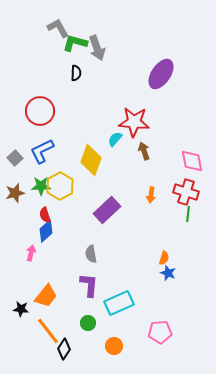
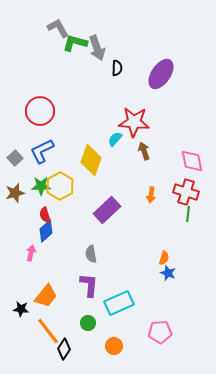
black semicircle: moved 41 px right, 5 px up
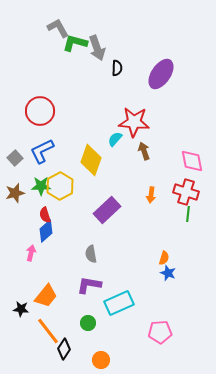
purple L-shape: rotated 85 degrees counterclockwise
orange circle: moved 13 px left, 14 px down
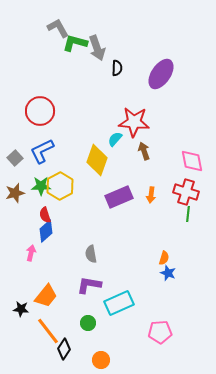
yellow diamond: moved 6 px right
purple rectangle: moved 12 px right, 13 px up; rotated 20 degrees clockwise
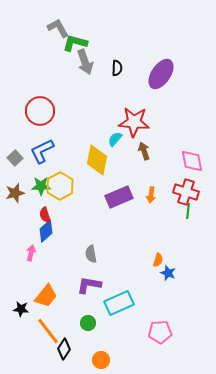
gray arrow: moved 12 px left, 14 px down
yellow diamond: rotated 8 degrees counterclockwise
green line: moved 3 px up
orange semicircle: moved 6 px left, 2 px down
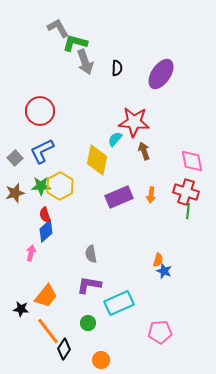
blue star: moved 4 px left, 2 px up
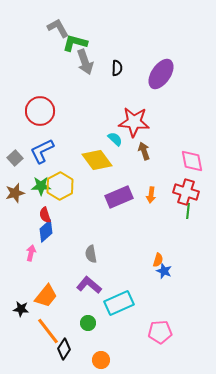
cyan semicircle: rotated 91 degrees clockwise
yellow diamond: rotated 48 degrees counterclockwise
purple L-shape: rotated 30 degrees clockwise
